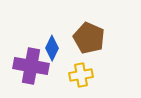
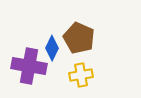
brown pentagon: moved 10 px left
purple cross: moved 2 px left
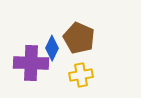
purple cross: moved 2 px right, 3 px up; rotated 8 degrees counterclockwise
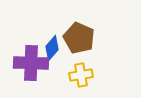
blue diamond: rotated 15 degrees clockwise
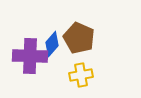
blue diamond: moved 4 px up
purple cross: moved 1 px left, 7 px up
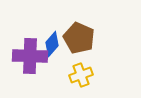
yellow cross: rotated 10 degrees counterclockwise
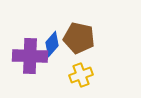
brown pentagon: rotated 12 degrees counterclockwise
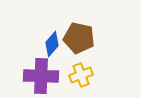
purple cross: moved 11 px right, 20 px down
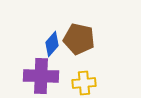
brown pentagon: moved 1 px down
yellow cross: moved 3 px right, 8 px down; rotated 15 degrees clockwise
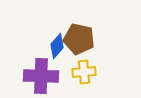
blue diamond: moved 5 px right, 2 px down
yellow cross: moved 11 px up
